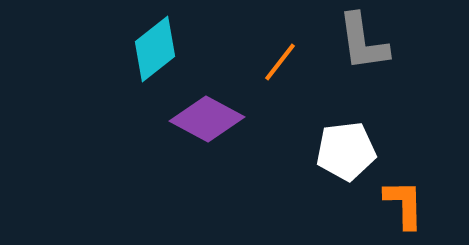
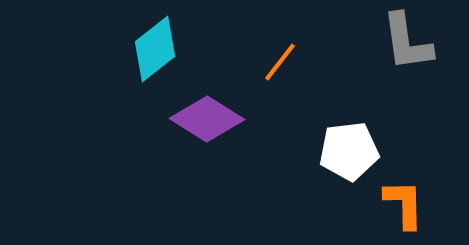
gray L-shape: moved 44 px right
purple diamond: rotated 4 degrees clockwise
white pentagon: moved 3 px right
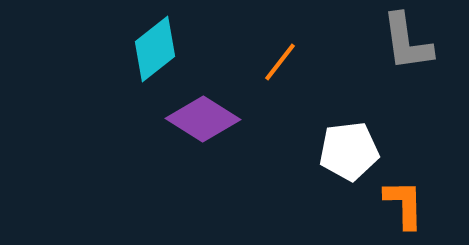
purple diamond: moved 4 px left
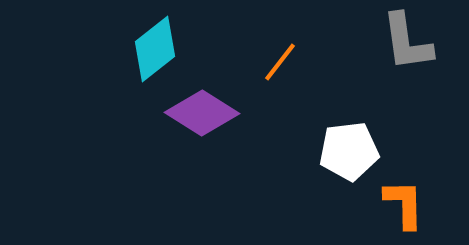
purple diamond: moved 1 px left, 6 px up
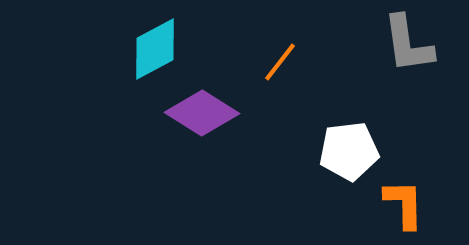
gray L-shape: moved 1 px right, 2 px down
cyan diamond: rotated 10 degrees clockwise
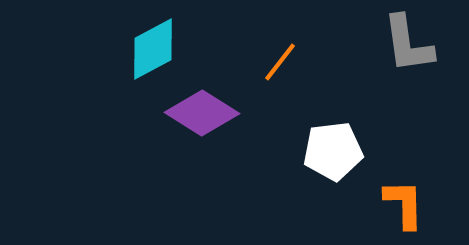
cyan diamond: moved 2 px left
white pentagon: moved 16 px left
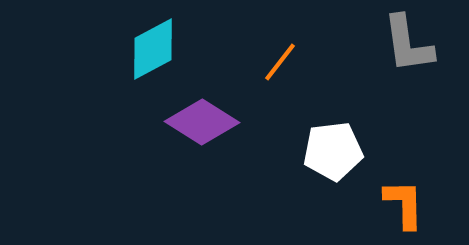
purple diamond: moved 9 px down
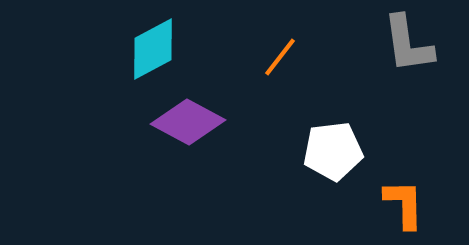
orange line: moved 5 px up
purple diamond: moved 14 px left; rotated 4 degrees counterclockwise
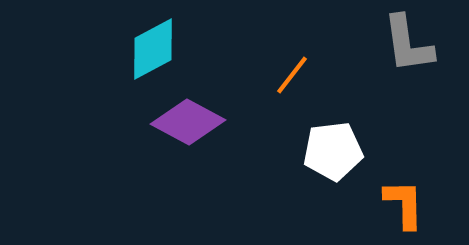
orange line: moved 12 px right, 18 px down
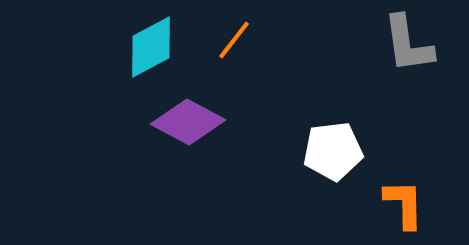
cyan diamond: moved 2 px left, 2 px up
orange line: moved 58 px left, 35 px up
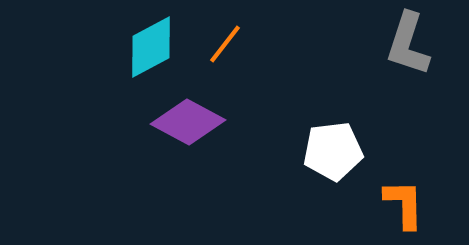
orange line: moved 9 px left, 4 px down
gray L-shape: rotated 26 degrees clockwise
